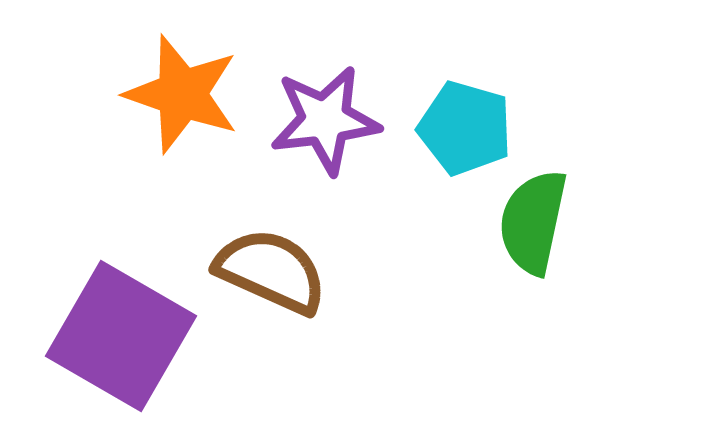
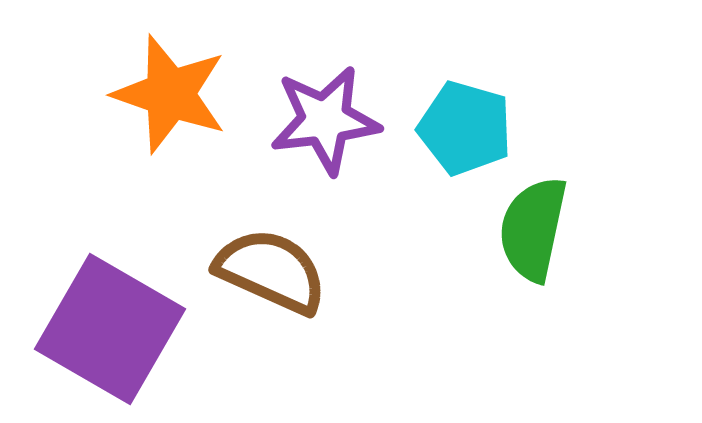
orange star: moved 12 px left
green semicircle: moved 7 px down
purple square: moved 11 px left, 7 px up
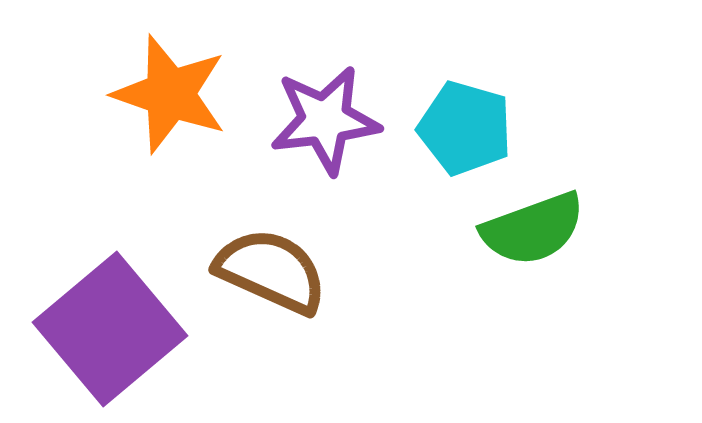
green semicircle: rotated 122 degrees counterclockwise
purple square: rotated 20 degrees clockwise
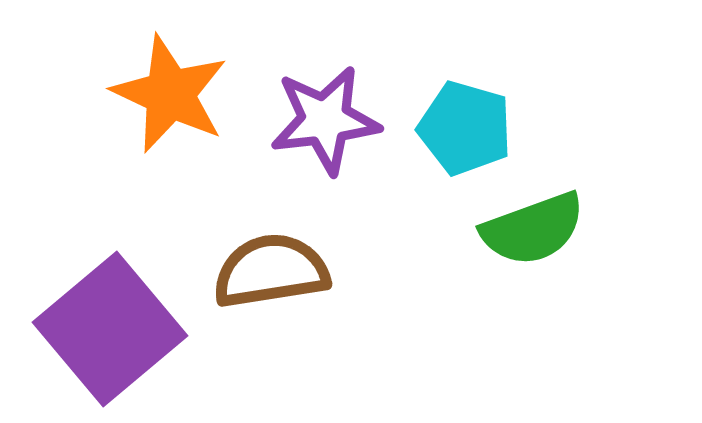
orange star: rotated 6 degrees clockwise
brown semicircle: rotated 33 degrees counterclockwise
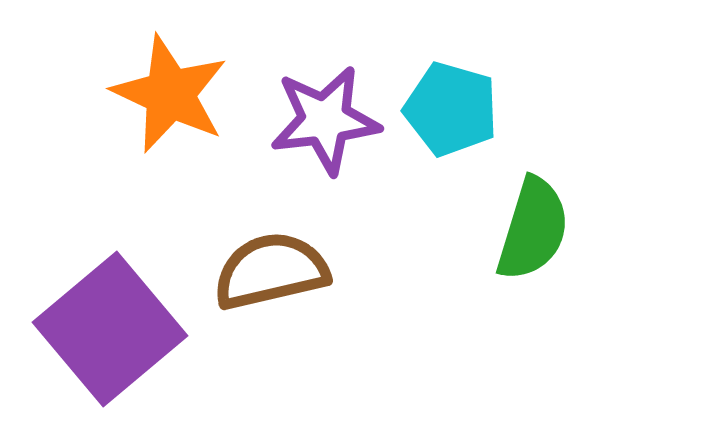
cyan pentagon: moved 14 px left, 19 px up
green semicircle: rotated 53 degrees counterclockwise
brown semicircle: rotated 4 degrees counterclockwise
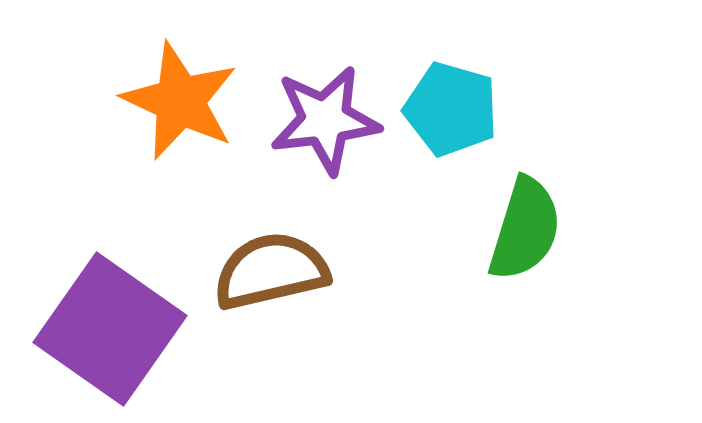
orange star: moved 10 px right, 7 px down
green semicircle: moved 8 px left
purple square: rotated 15 degrees counterclockwise
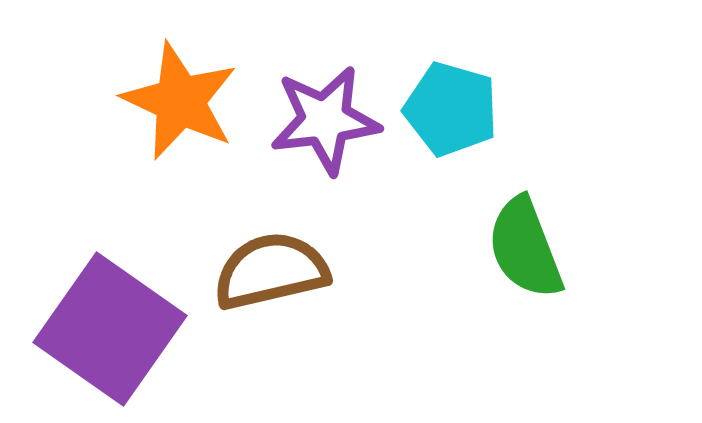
green semicircle: moved 19 px down; rotated 142 degrees clockwise
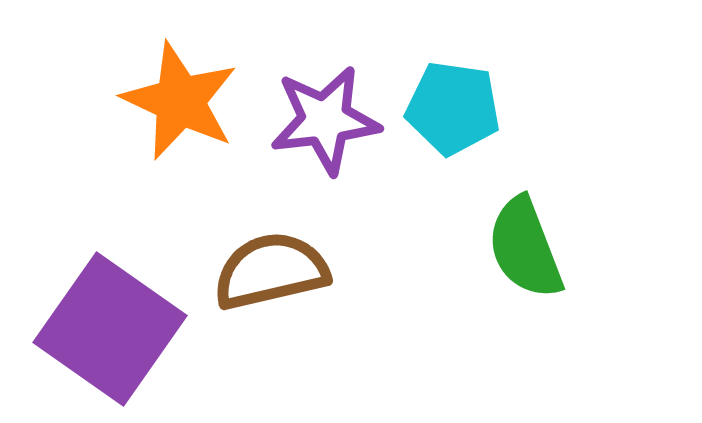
cyan pentagon: moved 2 px right, 1 px up; rotated 8 degrees counterclockwise
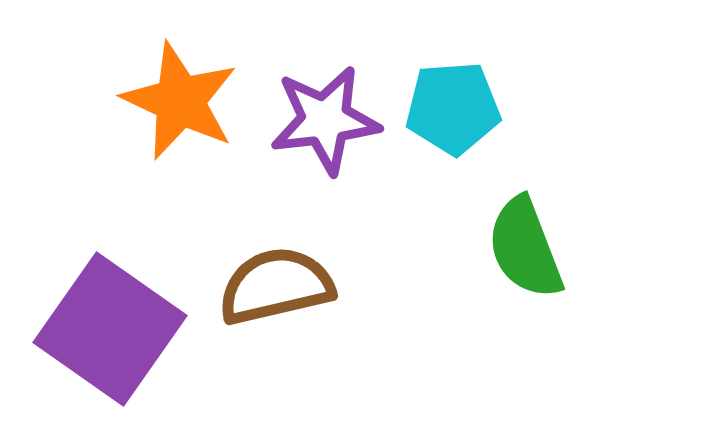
cyan pentagon: rotated 12 degrees counterclockwise
brown semicircle: moved 5 px right, 15 px down
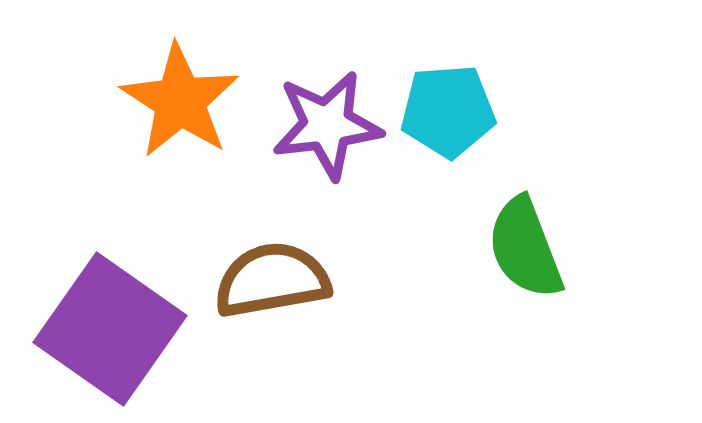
orange star: rotated 8 degrees clockwise
cyan pentagon: moved 5 px left, 3 px down
purple star: moved 2 px right, 5 px down
brown semicircle: moved 4 px left, 6 px up; rotated 3 degrees clockwise
